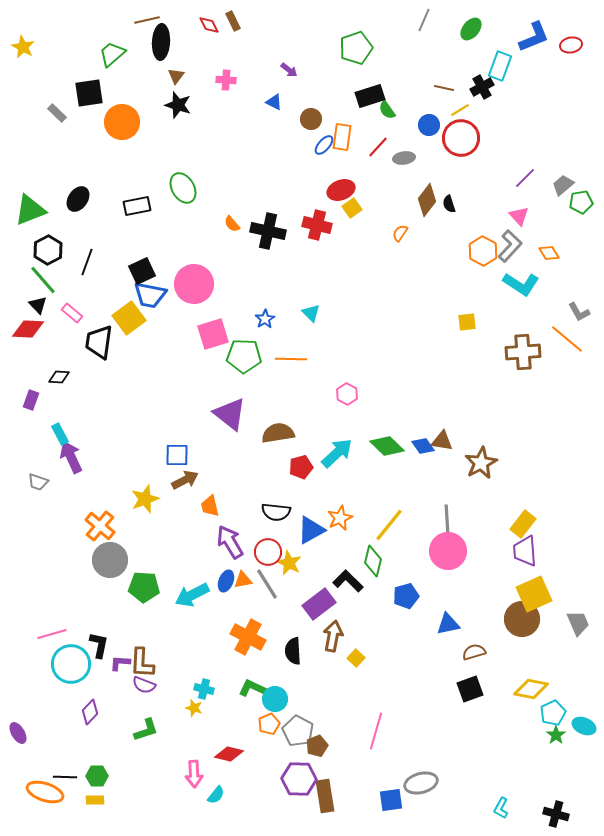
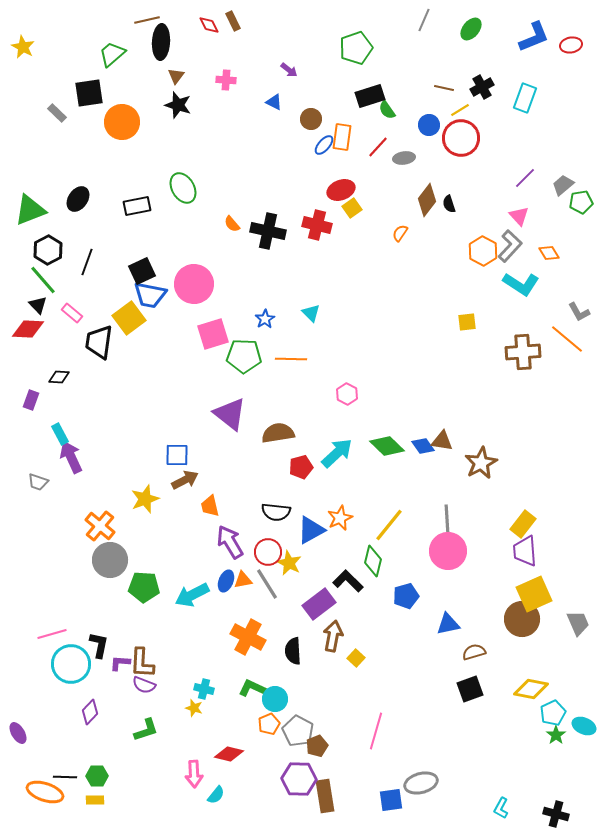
cyan rectangle at (500, 66): moved 25 px right, 32 px down
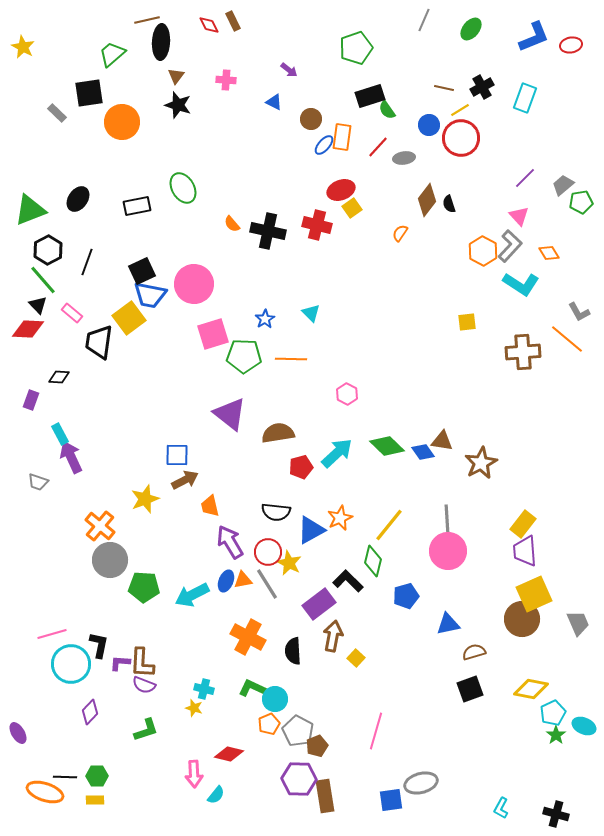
blue diamond at (423, 446): moved 6 px down
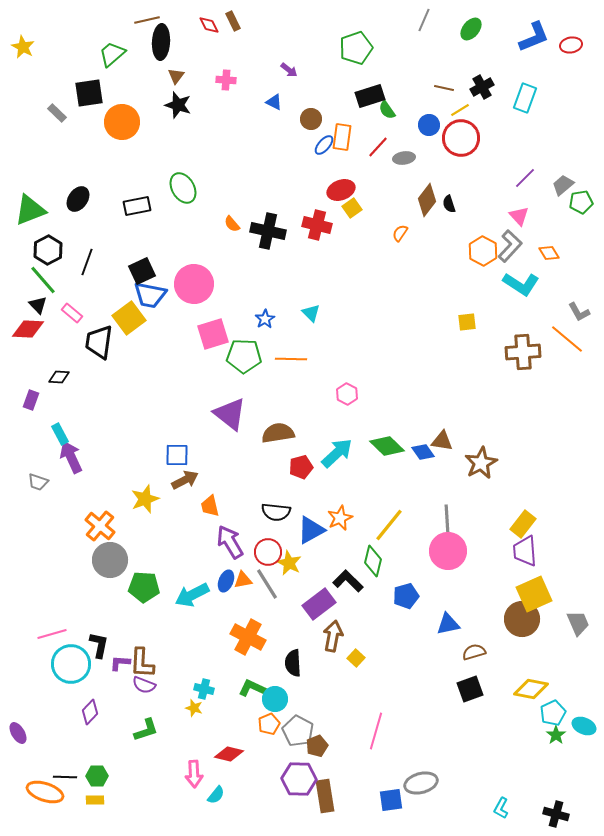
black semicircle at (293, 651): moved 12 px down
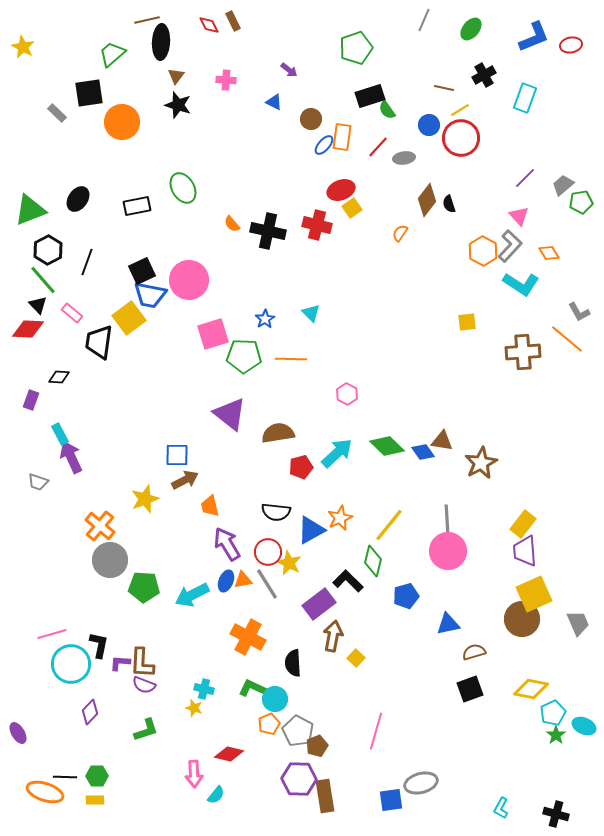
black cross at (482, 87): moved 2 px right, 12 px up
pink circle at (194, 284): moved 5 px left, 4 px up
purple arrow at (230, 542): moved 3 px left, 2 px down
